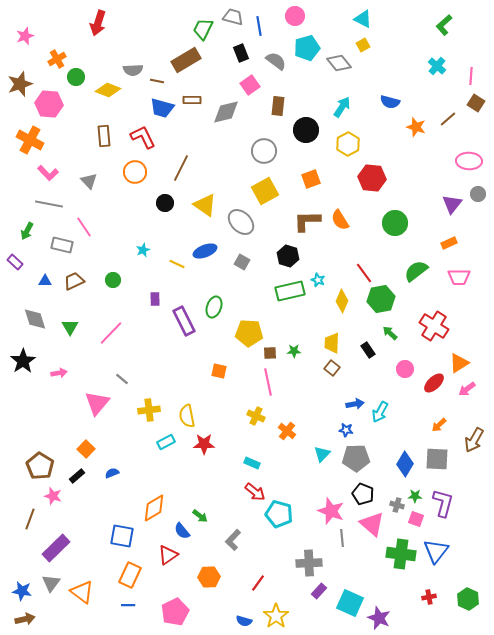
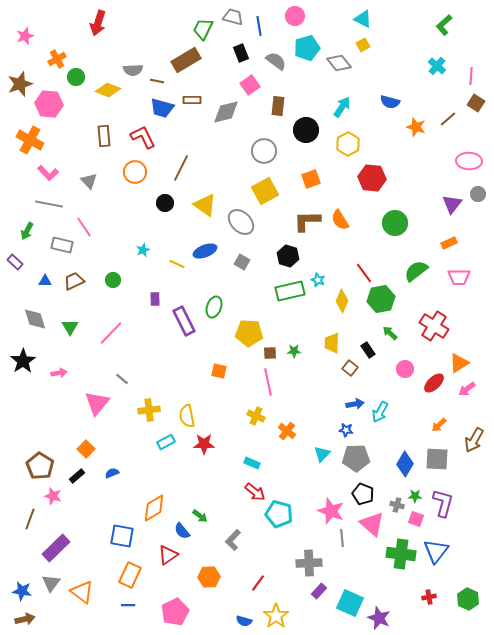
brown square at (332, 368): moved 18 px right
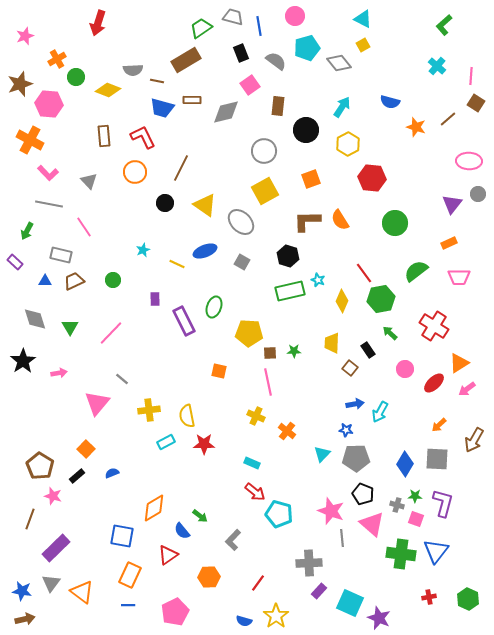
green trapezoid at (203, 29): moved 2 px left, 1 px up; rotated 30 degrees clockwise
gray rectangle at (62, 245): moved 1 px left, 10 px down
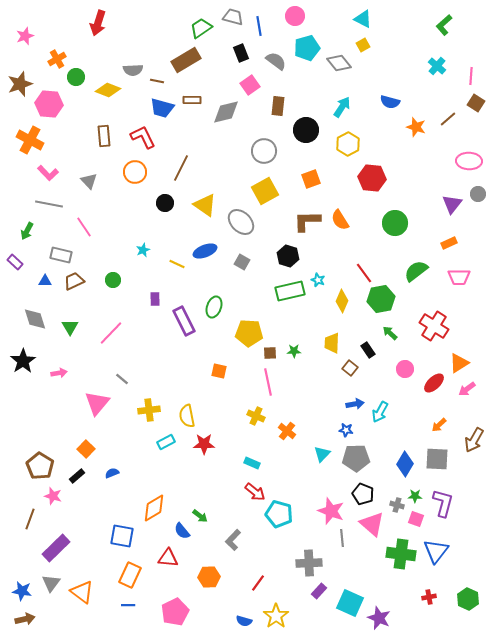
red triangle at (168, 555): moved 3 px down; rotated 40 degrees clockwise
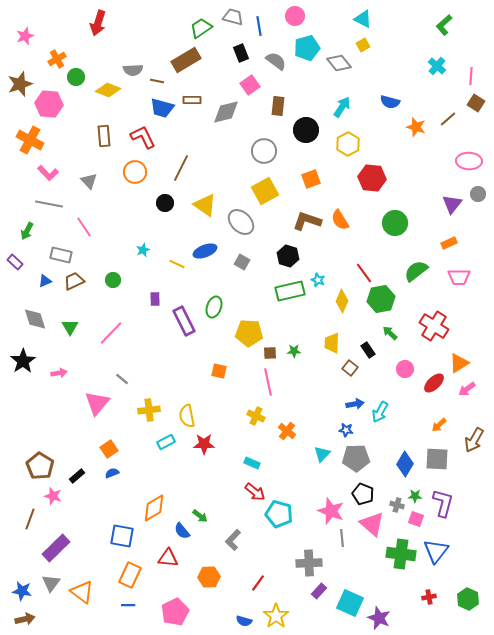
brown L-shape at (307, 221): rotated 20 degrees clockwise
blue triangle at (45, 281): rotated 24 degrees counterclockwise
orange square at (86, 449): moved 23 px right; rotated 12 degrees clockwise
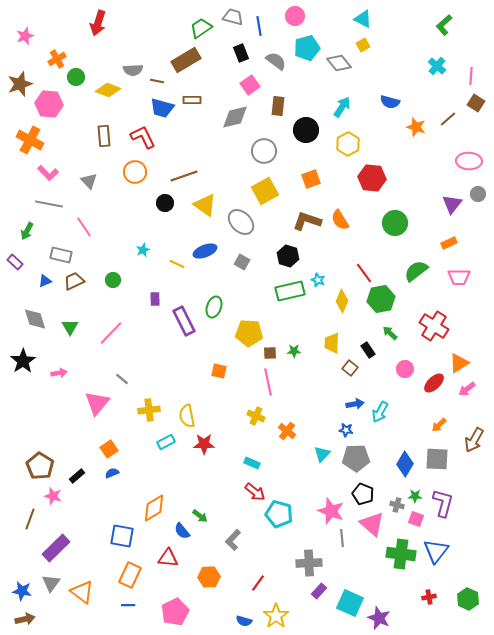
gray diamond at (226, 112): moved 9 px right, 5 px down
brown line at (181, 168): moved 3 px right, 8 px down; rotated 44 degrees clockwise
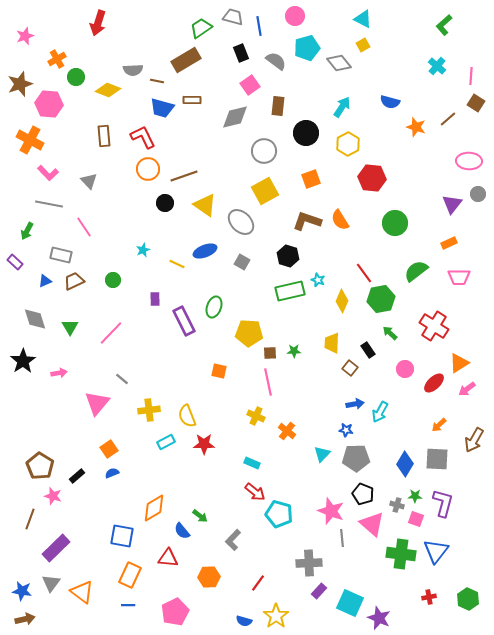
black circle at (306, 130): moved 3 px down
orange circle at (135, 172): moved 13 px right, 3 px up
yellow semicircle at (187, 416): rotated 10 degrees counterclockwise
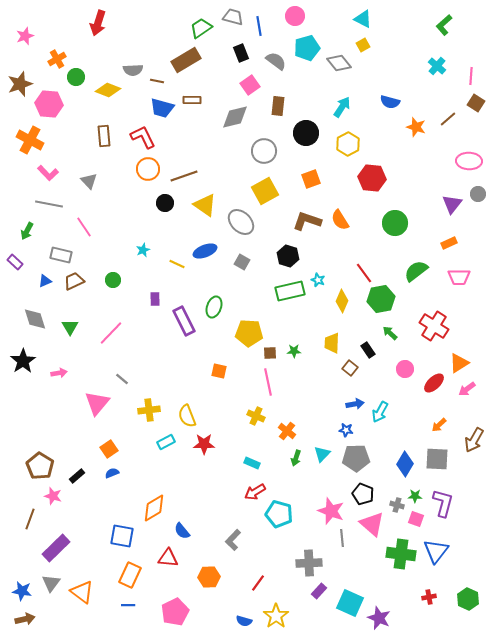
red arrow at (255, 492): rotated 110 degrees clockwise
green arrow at (200, 516): moved 96 px right, 58 px up; rotated 70 degrees clockwise
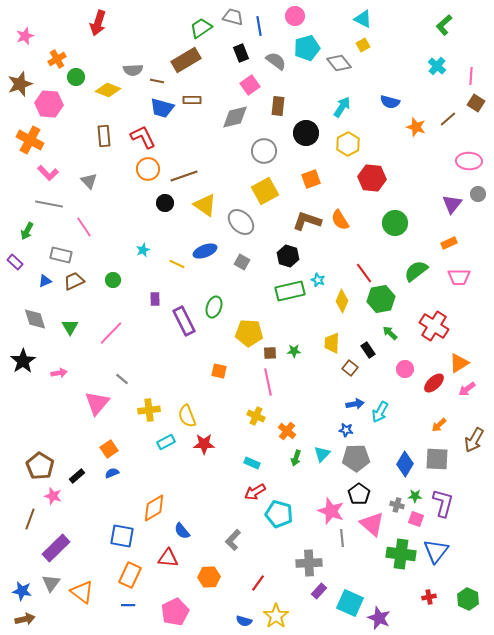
black pentagon at (363, 494): moved 4 px left; rotated 15 degrees clockwise
